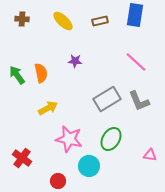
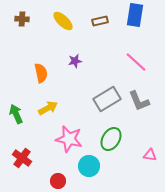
purple star: rotated 16 degrees counterclockwise
green arrow: moved 1 px left, 39 px down; rotated 12 degrees clockwise
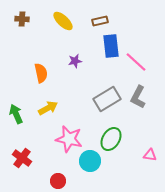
blue rectangle: moved 24 px left, 31 px down; rotated 15 degrees counterclockwise
gray L-shape: moved 1 px left, 4 px up; rotated 50 degrees clockwise
cyan circle: moved 1 px right, 5 px up
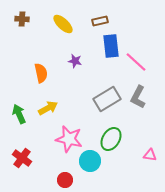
yellow ellipse: moved 3 px down
purple star: rotated 24 degrees clockwise
green arrow: moved 3 px right
red circle: moved 7 px right, 1 px up
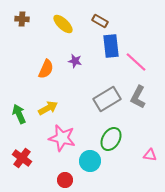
brown rectangle: rotated 42 degrees clockwise
orange semicircle: moved 5 px right, 4 px up; rotated 36 degrees clockwise
pink star: moved 7 px left, 1 px up
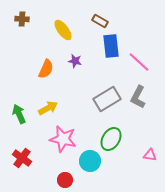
yellow ellipse: moved 6 px down; rotated 10 degrees clockwise
pink line: moved 3 px right
pink star: moved 1 px right, 1 px down
